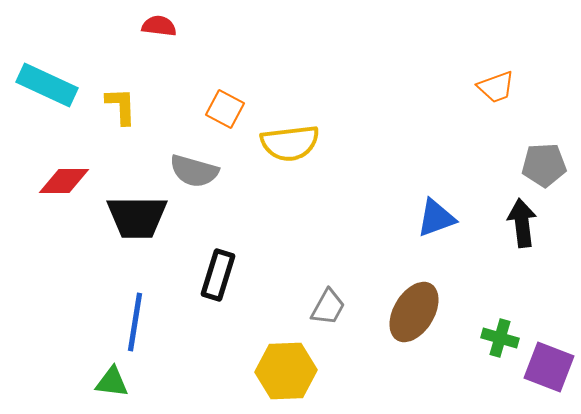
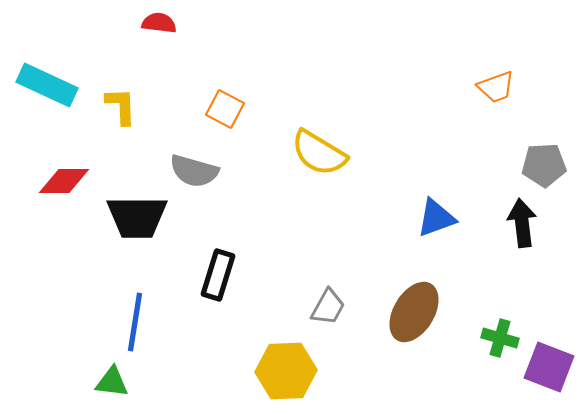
red semicircle: moved 3 px up
yellow semicircle: moved 29 px right, 10 px down; rotated 38 degrees clockwise
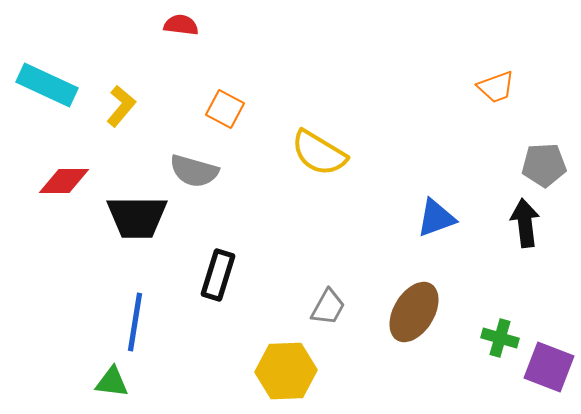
red semicircle: moved 22 px right, 2 px down
yellow L-shape: rotated 42 degrees clockwise
black arrow: moved 3 px right
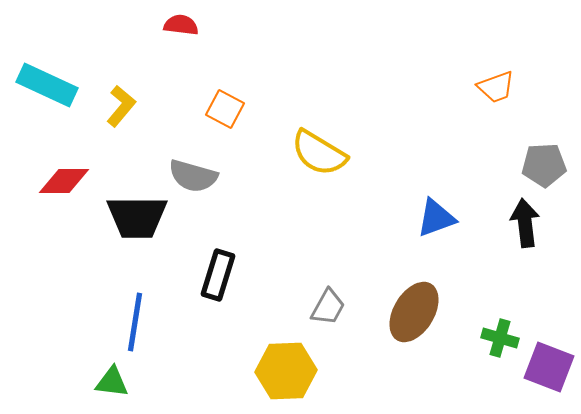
gray semicircle: moved 1 px left, 5 px down
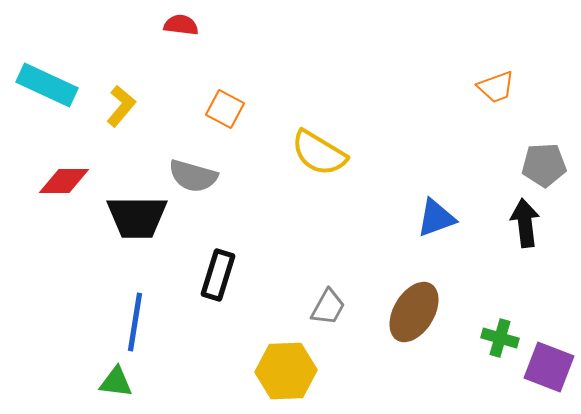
green triangle: moved 4 px right
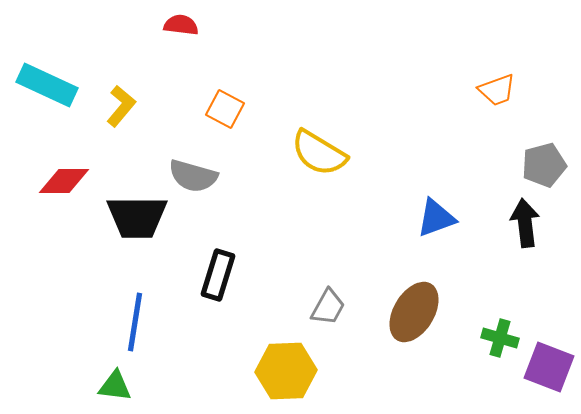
orange trapezoid: moved 1 px right, 3 px down
gray pentagon: rotated 12 degrees counterclockwise
green triangle: moved 1 px left, 4 px down
